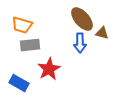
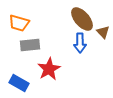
orange trapezoid: moved 3 px left, 2 px up
brown triangle: moved 1 px right, 1 px up; rotated 32 degrees clockwise
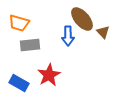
blue arrow: moved 12 px left, 7 px up
red star: moved 6 px down
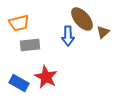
orange trapezoid: rotated 30 degrees counterclockwise
brown triangle: rotated 32 degrees clockwise
red star: moved 3 px left, 2 px down; rotated 15 degrees counterclockwise
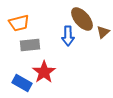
red star: moved 2 px left, 5 px up; rotated 10 degrees clockwise
blue rectangle: moved 3 px right
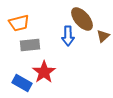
brown triangle: moved 4 px down
